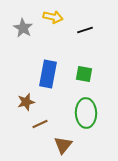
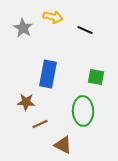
black line: rotated 42 degrees clockwise
green square: moved 12 px right, 3 px down
brown star: rotated 18 degrees clockwise
green ellipse: moved 3 px left, 2 px up
brown triangle: rotated 42 degrees counterclockwise
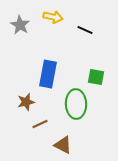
gray star: moved 3 px left, 3 px up
brown star: rotated 18 degrees counterclockwise
green ellipse: moved 7 px left, 7 px up
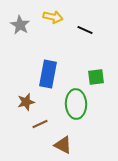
green square: rotated 18 degrees counterclockwise
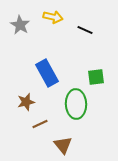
blue rectangle: moved 1 px left, 1 px up; rotated 40 degrees counterclockwise
brown triangle: rotated 24 degrees clockwise
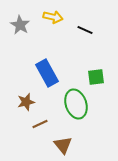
green ellipse: rotated 16 degrees counterclockwise
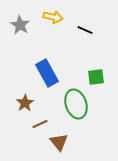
brown star: moved 1 px left, 1 px down; rotated 18 degrees counterclockwise
brown triangle: moved 4 px left, 3 px up
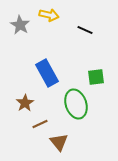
yellow arrow: moved 4 px left, 2 px up
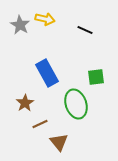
yellow arrow: moved 4 px left, 4 px down
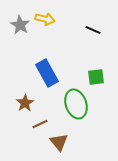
black line: moved 8 px right
